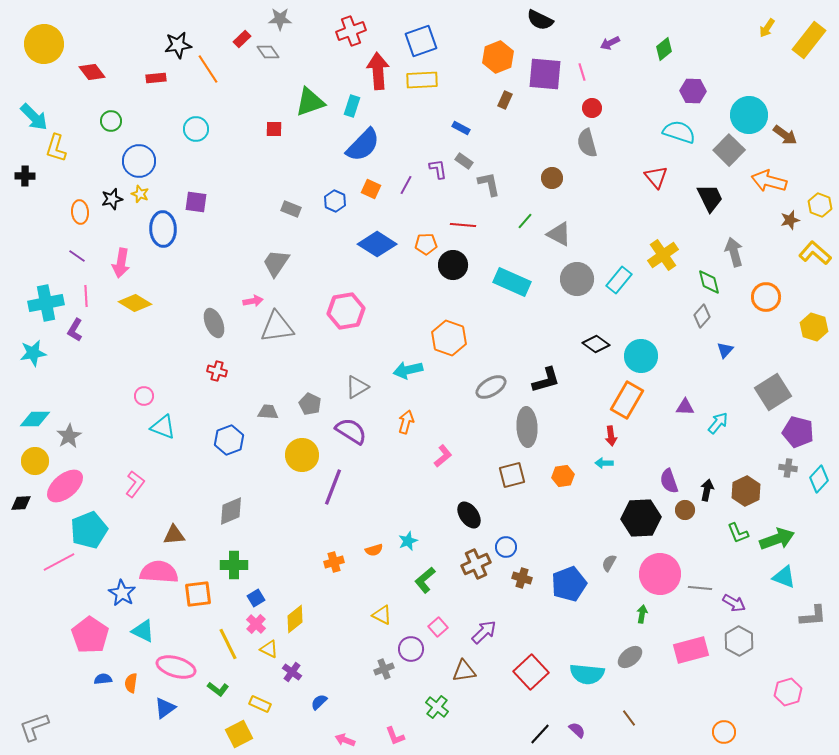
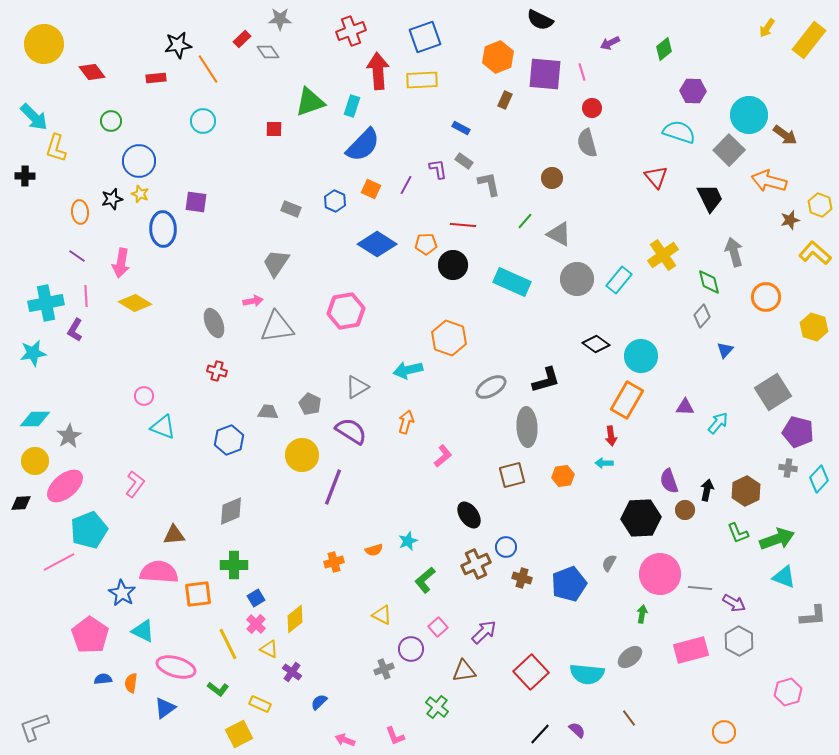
blue square at (421, 41): moved 4 px right, 4 px up
cyan circle at (196, 129): moved 7 px right, 8 px up
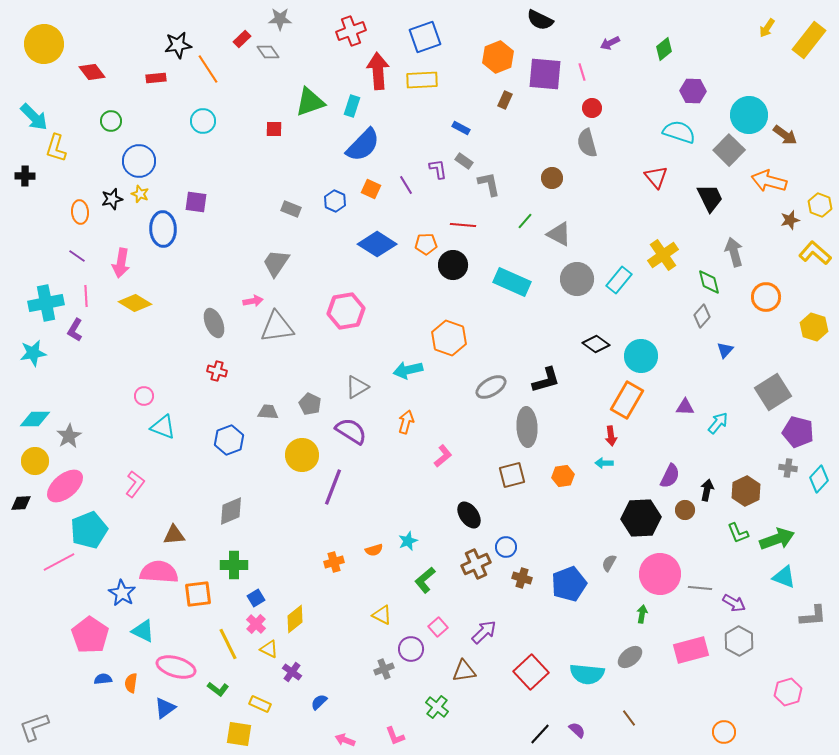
purple line at (406, 185): rotated 60 degrees counterclockwise
purple semicircle at (669, 481): moved 1 px right, 5 px up; rotated 135 degrees counterclockwise
yellow square at (239, 734): rotated 36 degrees clockwise
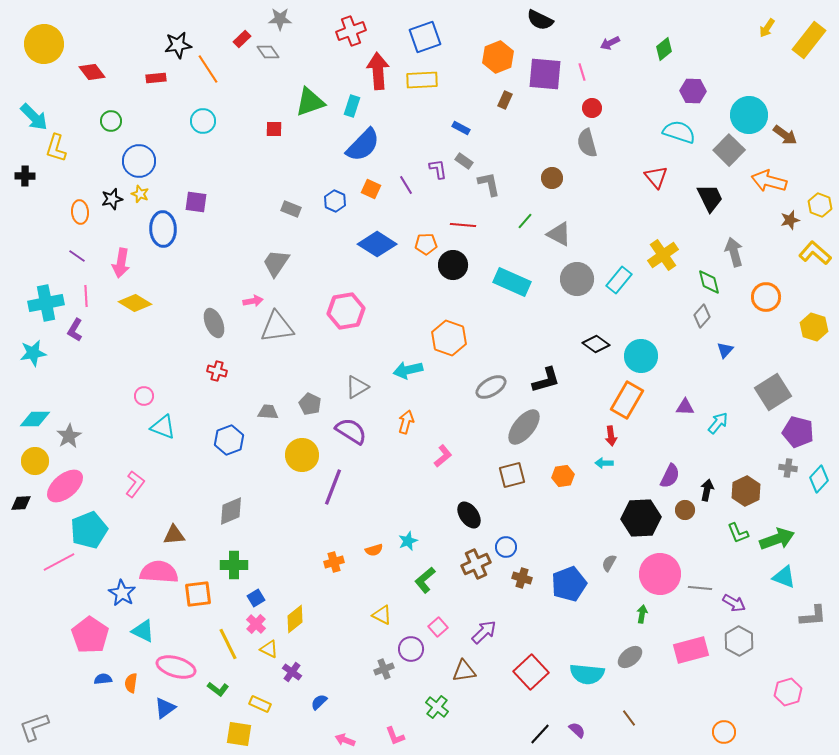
gray ellipse at (527, 427): moved 3 px left; rotated 42 degrees clockwise
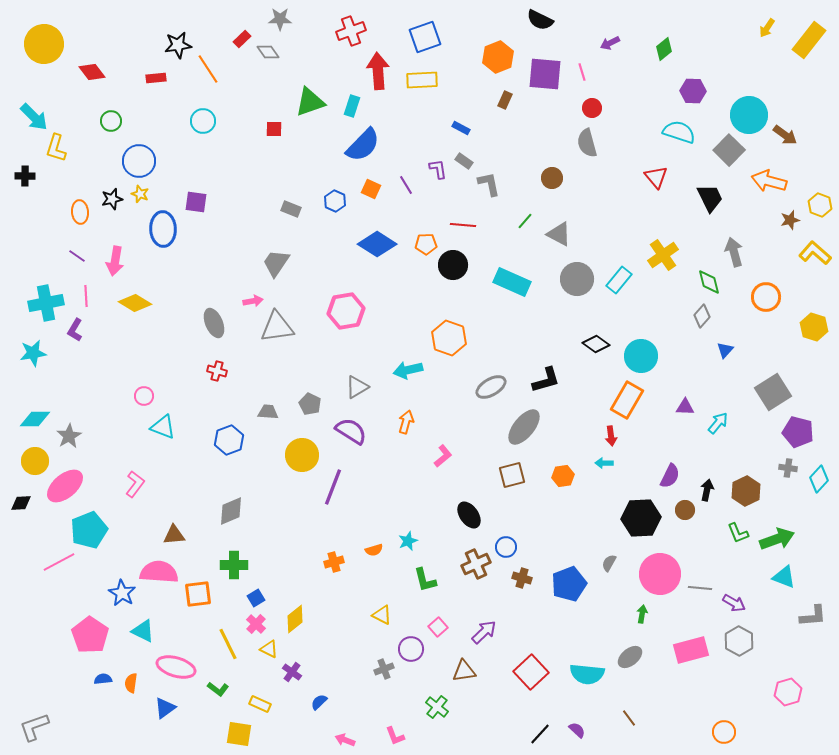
pink arrow at (121, 263): moved 6 px left, 2 px up
green L-shape at (425, 580): rotated 64 degrees counterclockwise
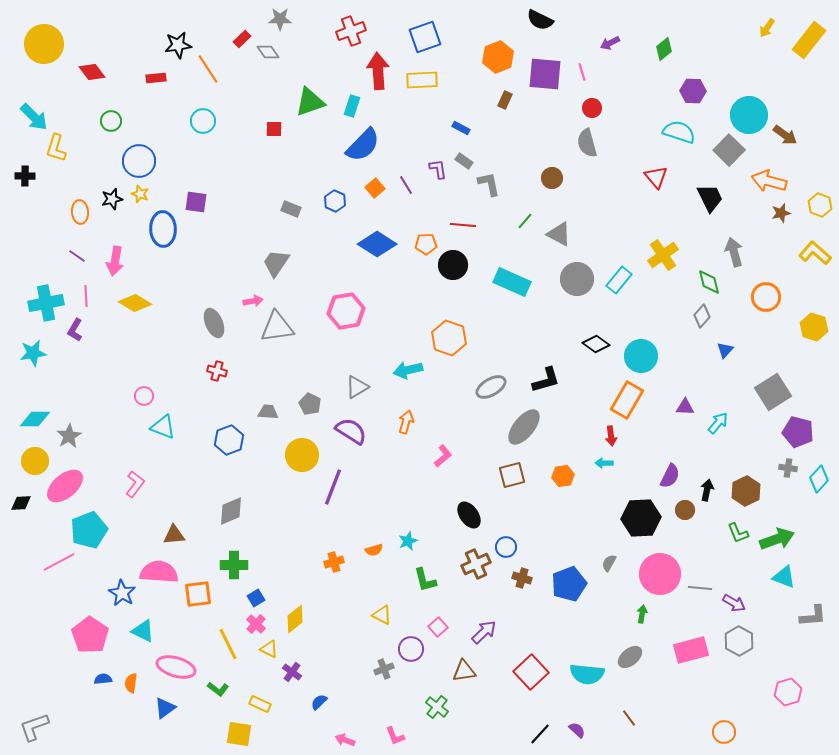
orange square at (371, 189): moved 4 px right, 1 px up; rotated 24 degrees clockwise
brown star at (790, 220): moved 9 px left, 7 px up
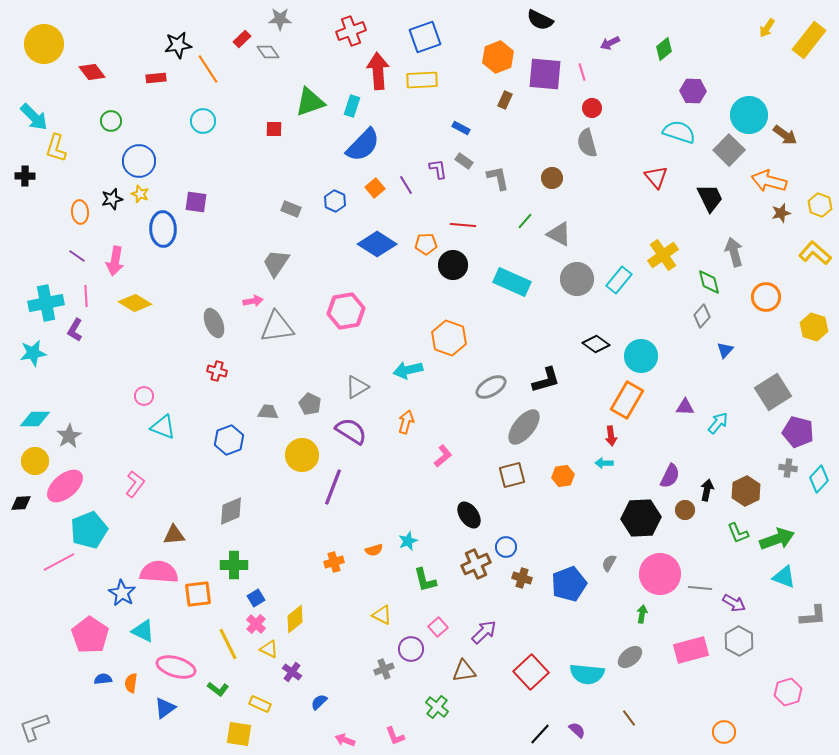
gray L-shape at (489, 184): moved 9 px right, 6 px up
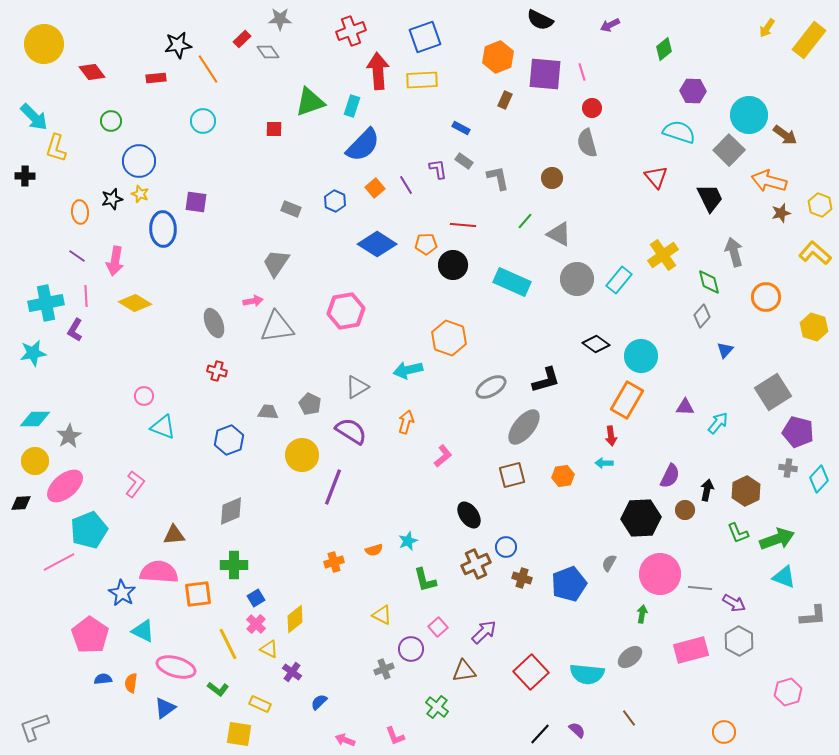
purple arrow at (610, 43): moved 18 px up
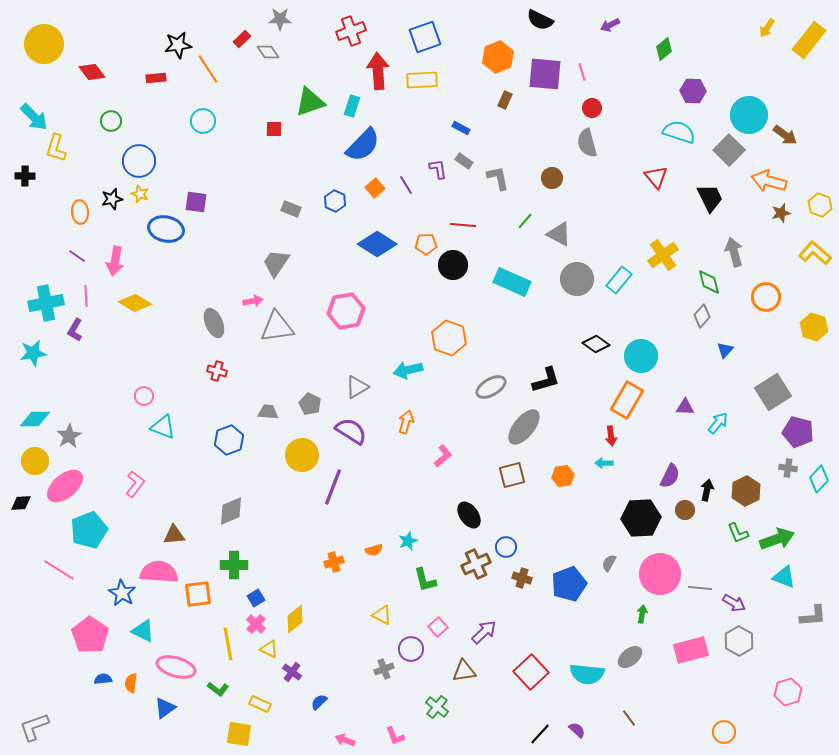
blue ellipse at (163, 229): moved 3 px right; rotated 76 degrees counterclockwise
pink line at (59, 562): moved 8 px down; rotated 60 degrees clockwise
yellow line at (228, 644): rotated 16 degrees clockwise
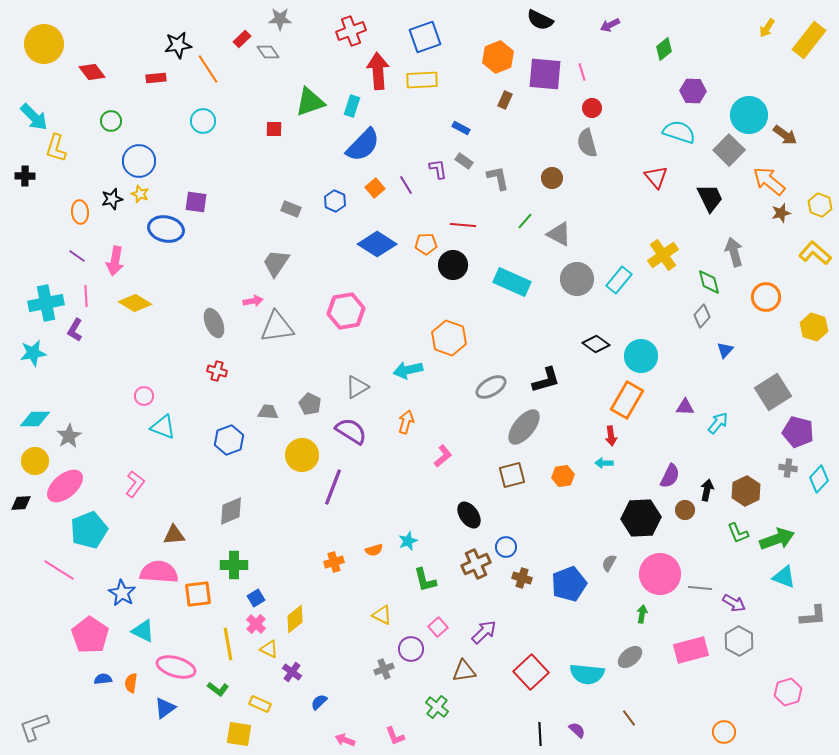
orange arrow at (769, 181): rotated 24 degrees clockwise
black line at (540, 734): rotated 45 degrees counterclockwise
